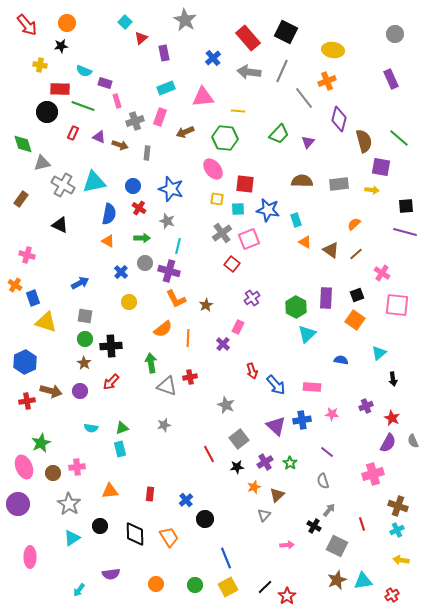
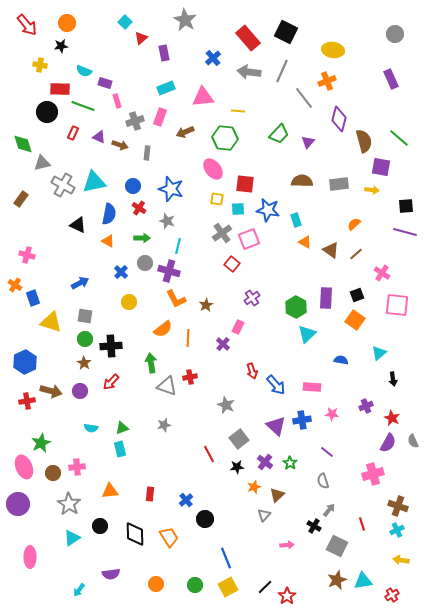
black triangle at (60, 225): moved 18 px right
yellow triangle at (46, 322): moved 5 px right
purple cross at (265, 462): rotated 21 degrees counterclockwise
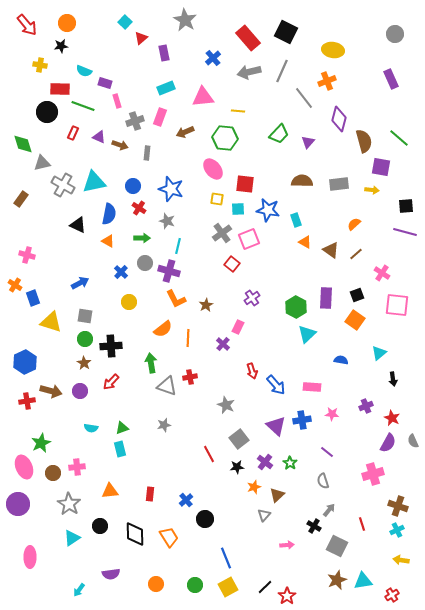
gray arrow at (249, 72): rotated 20 degrees counterclockwise
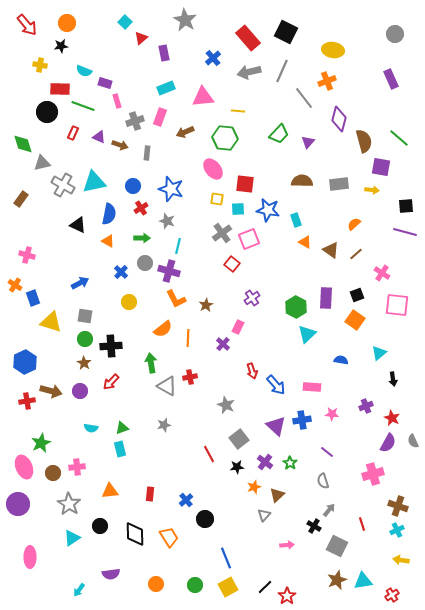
red cross at (139, 208): moved 2 px right; rotated 24 degrees clockwise
gray triangle at (167, 386): rotated 10 degrees clockwise
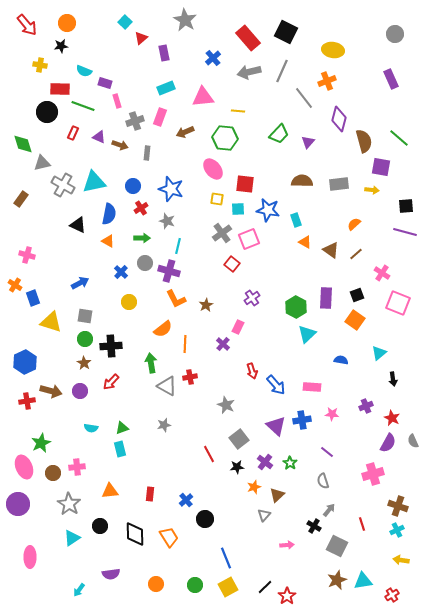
pink square at (397, 305): moved 1 px right, 2 px up; rotated 15 degrees clockwise
orange line at (188, 338): moved 3 px left, 6 px down
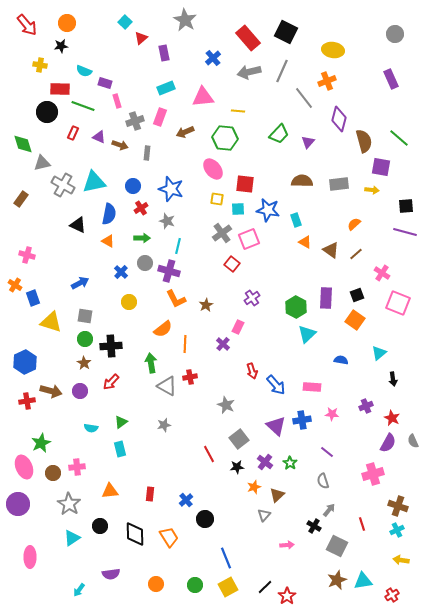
green triangle at (122, 428): moved 1 px left, 6 px up; rotated 16 degrees counterclockwise
